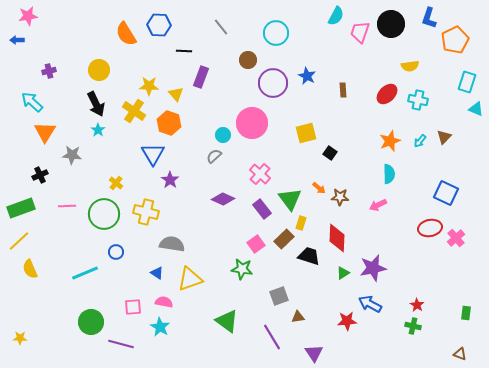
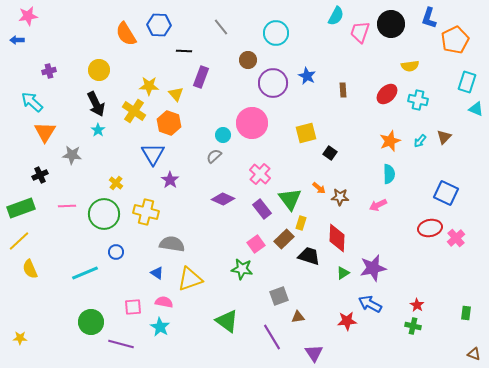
brown triangle at (460, 354): moved 14 px right
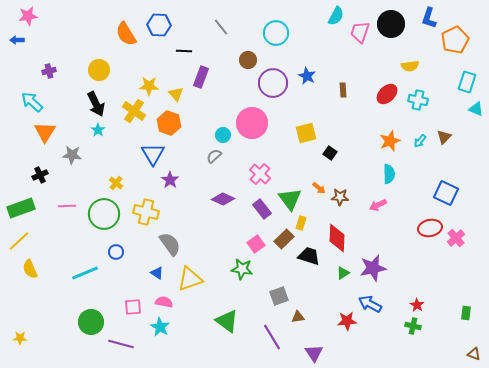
gray semicircle at (172, 244): moved 2 px left; rotated 45 degrees clockwise
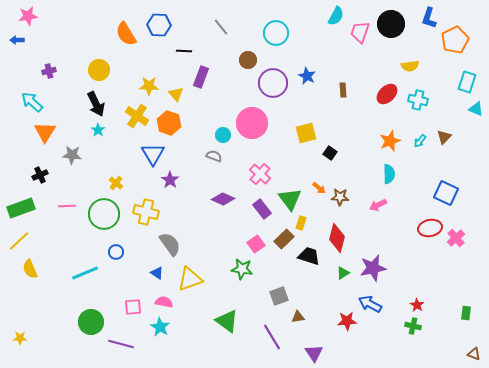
yellow cross at (134, 111): moved 3 px right, 5 px down
gray semicircle at (214, 156): rotated 63 degrees clockwise
red diamond at (337, 238): rotated 12 degrees clockwise
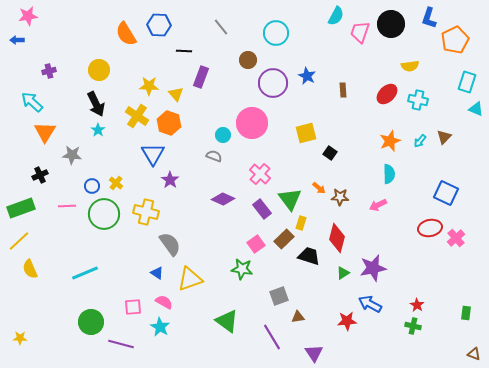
blue circle at (116, 252): moved 24 px left, 66 px up
pink semicircle at (164, 302): rotated 18 degrees clockwise
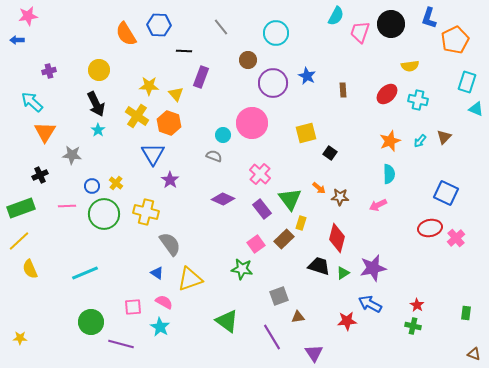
black trapezoid at (309, 256): moved 10 px right, 10 px down
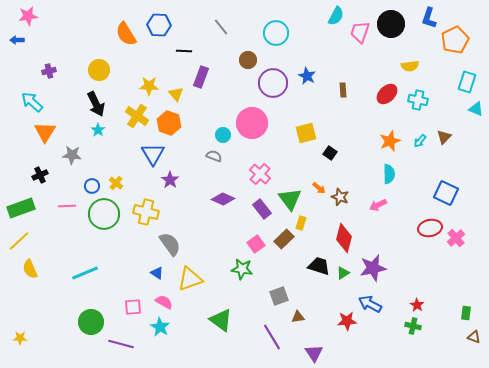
brown star at (340, 197): rotated 18 degrees clockwise
red diamond at (337, 238): moved 7 px right
green triangle at (227, 321): moved 6 px left, 1 px up
brown triangle at (474, 354): moved 17 px up
